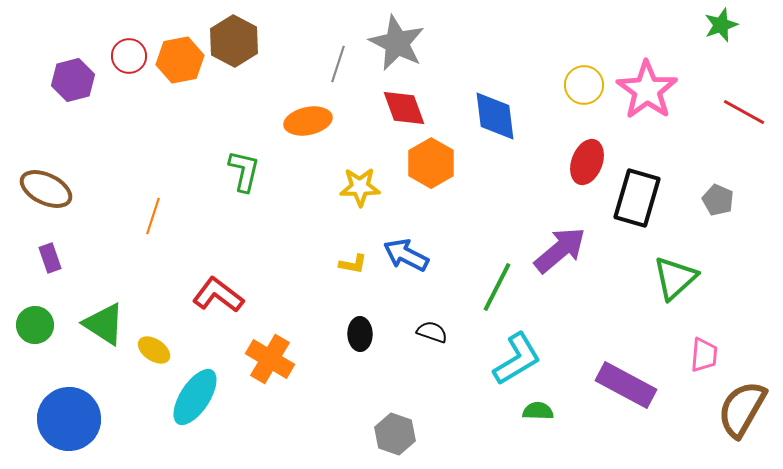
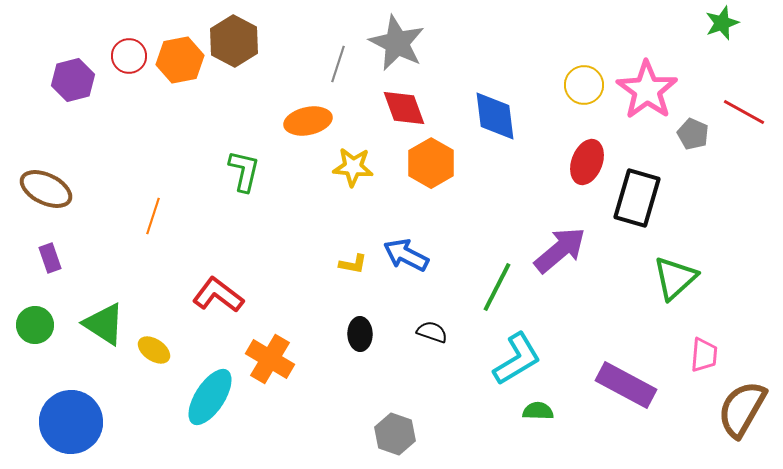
green star at (721, 25): moved 1 px right, 2 px up
yellow star at (360, 187): moved 7 px left, 20 px up; rotated 6 degrees clockwise
gray pentagon at (718, 200): moved 25 px left, 66 px up
cyan ellipse at (195, 397): moved 15 px right
blue circle at (69, 419): moved 2 px right, 3 px down
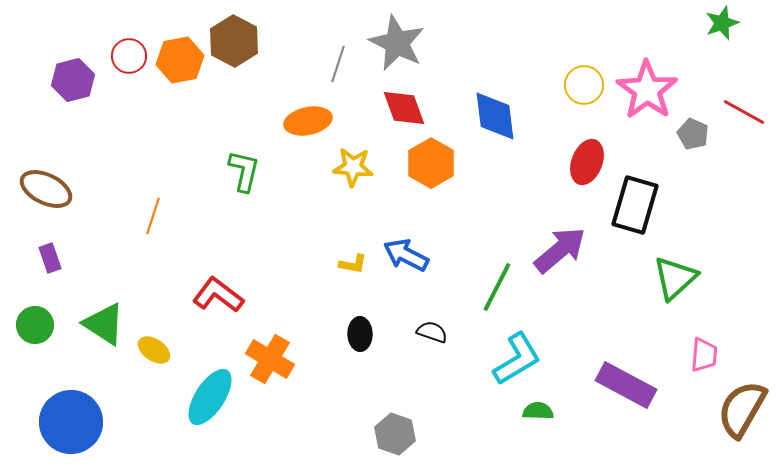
black rectangle at (637, 198): moved 2 px left, 7 px down
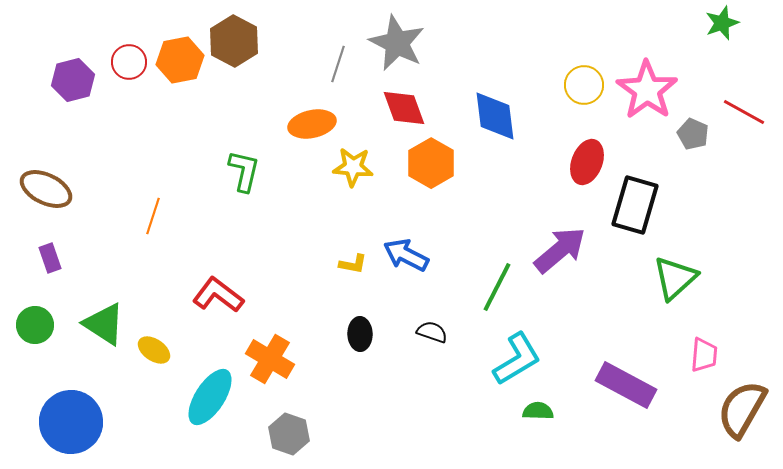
red circle at (129, 56): moved 6 px down
orange ellipse at (308, 121): moved 4 px right, 3 px down
gray hexagon at (395, 434): moved 106 px left
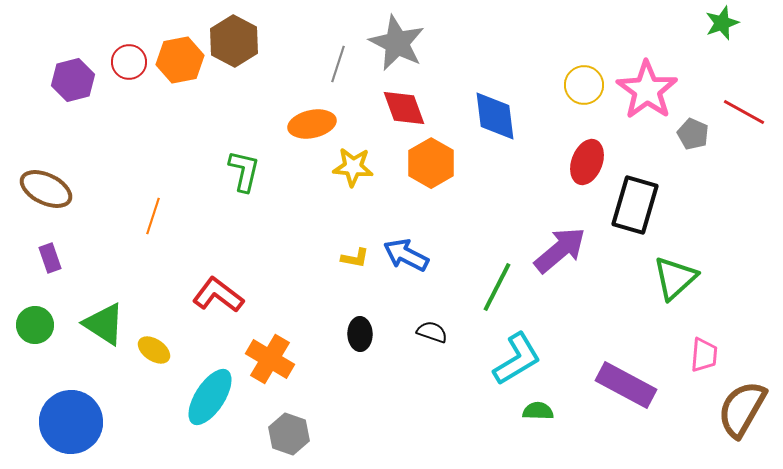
yellow L-shape at (353, 264): moved 2 px right, 6 px up
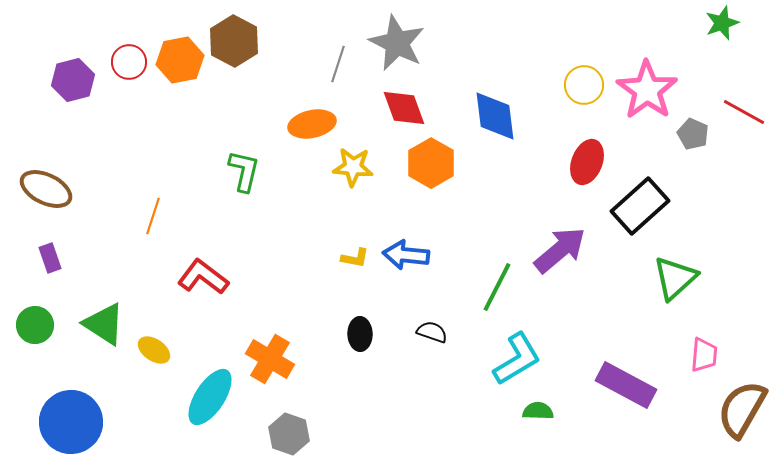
black rectangle at (635, 205): moved 5 px right, 1 px down; rotated 32 degrees clockwise
blue arrow at (406, 255): rotated 21 degrees counterclockwise
red L-shape at (218, 295): moved 15 px left, 18 px up
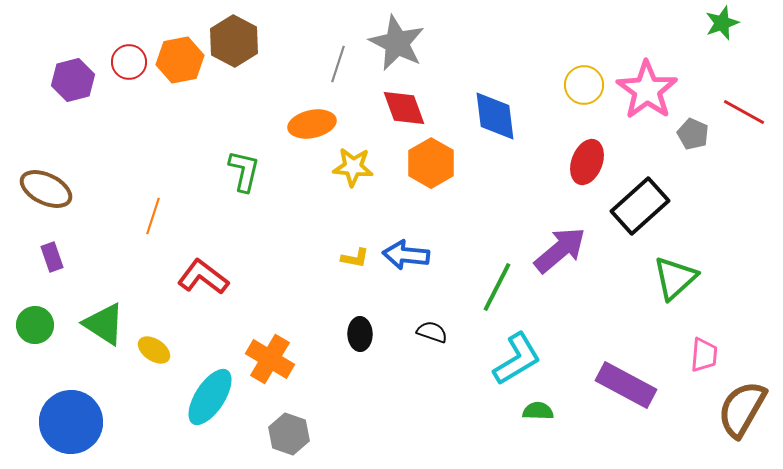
purple rectangle at (50, 258): moved 2 px right, 1 px up
